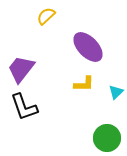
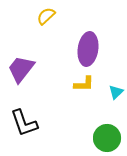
purple ellipse: moved 2 px down; rotated 52 degrees clockwise
black L-shape: moved 16 px down
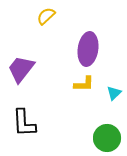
cyan triangle: moved 2 px left, 1 px down
black L-shape: rotated 16 degrees clockwise
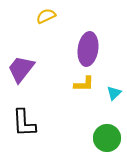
yellow semicircle: rotated 18 degrees clockwise
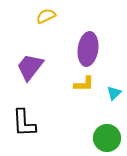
purple trapezoid: moved 9 px right, 2 px up
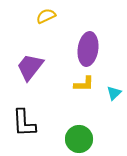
green circle: moved 28 px left, 1 px down
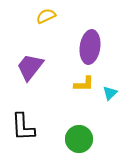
purple ellipse: moved 2 px right, 2 px up
cyan triangle: moved 4 px left
black L-shape: moved 1 px left, 4 px down
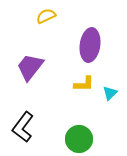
purple ellipse: moved 2 px up
black L-shape: rotated 40 degrees clockwise
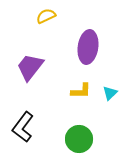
purple ellipse: moved 2 px left, 2 px down
yellow L-shape: moved 3 px left, 7 px down
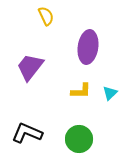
yellow semicircle: rotated 90 degrees clockwise
black L-shape: moved 4 px right, 6 px down; rotated 76 degrees clockwise
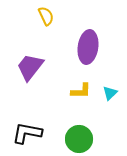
black L-shape: rotated 12 degrees counterclockwise
